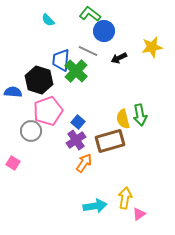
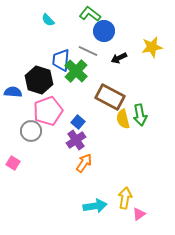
brown rectangle: moved 44 px up; rotated 44 degrees clockwise
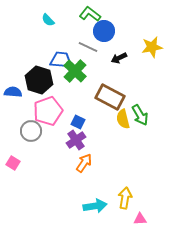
gray line: moved 4 px up
blue trapezoid: rotated 90 degrees clockwise
green cross: moved 1 px left
green arrow: rotated 20 degrees counterclockwise
blue square: rotated 16 degrees counterclockwise
pink triangle: moved 1 px right, 5 px down; rotated 32 degrees clockwise
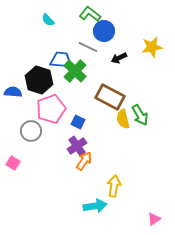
pink pentagon: moved 3 px right, 2 px up
purple cross: moved 1 px right, 6 px down
orange arrow: moved 2 px up
yellow arrow: moved 11 px left, 12 px up
pink triangle: moved 14 px right; rotated 32 degrees counterclockwise
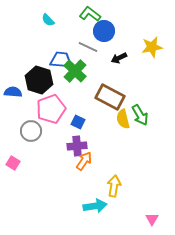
purple cross: rotated 30 degrees clockwise
pink triangle: moved 2 px left; rotated 24 degrees counterclockwise
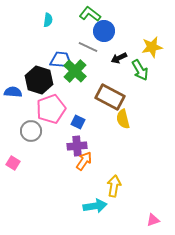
cyan semicircle: rotated 128 degrees counterclockwise
green arrow: moved 45 px up
pink triangle: moved 1 px right, 1 px down; rotated 40 degrees clockwise
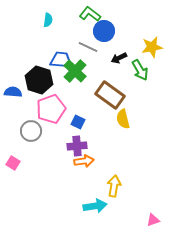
brown rectangle: moved 2 px up; rotated 8 degrees clockwise
orange arrow: rotated 48 degrees clockwise
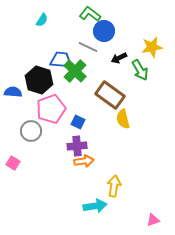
cyan semicircle: moved 6 px left; rotated 24 degrees clockwise
